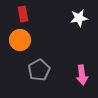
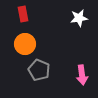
orange circle: moved 5 px right, 4 px down
gray pentagon: rotated 20 degrees counterclockwise
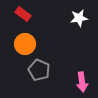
red rectangle: rotated 42 degrees counterclockwise
pink arrow: moved 7 px down
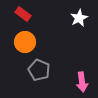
white star: rotated 18 degrees counterclockwise
orange circle: moved 2 px up
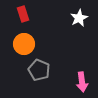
red rectangle: rotated 35 degrees clockwise
orange circle: moved 1 px left, 2 px down
